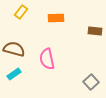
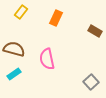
orange rectangle: rotated 63 degrees counterclockwise
brown rectangle: rotated 24 degrees clockwise
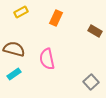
yellow rectangle: rotated 24 degrees clockwise
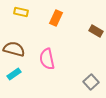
yellow rectangle: rotated 40 degrees clockwise
brown rectangle: moved 1 px right
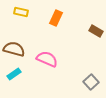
pink semicircle: rotated 125 degrees clockwise
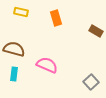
orange rectangle: rotated 42 degrees counterclockwise
pink semicircle: moved 6 px down
cyan rectangle: rotated 48 degrees counterclockwise
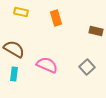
brown rectangle: rotated 16 degrees counterclockwise
brown semicircle: rotated 15 degrees clockwise
gray square: moved 4 px left, 15 px up
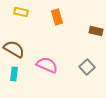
orange rectangle: moved 1 px right, 1 px up
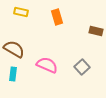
gray square: moved 5 px left
cyan rectangle: moved 1 px left
